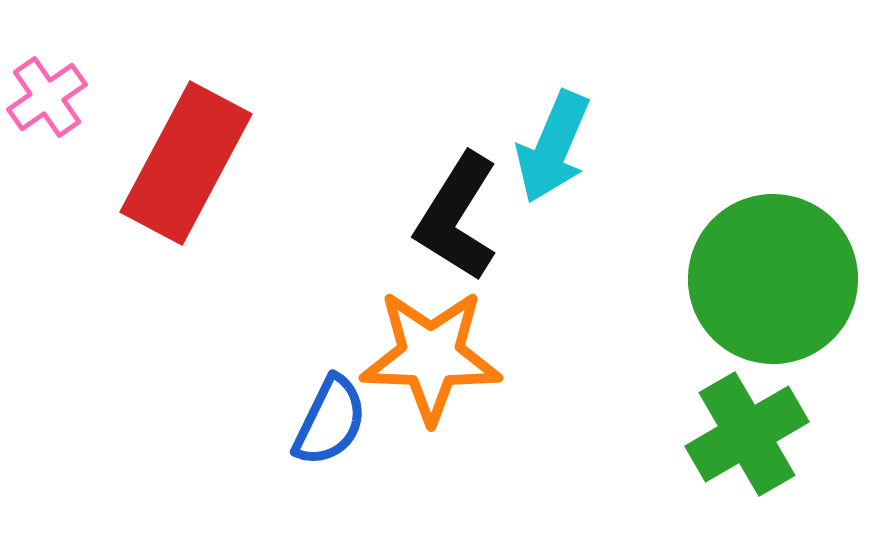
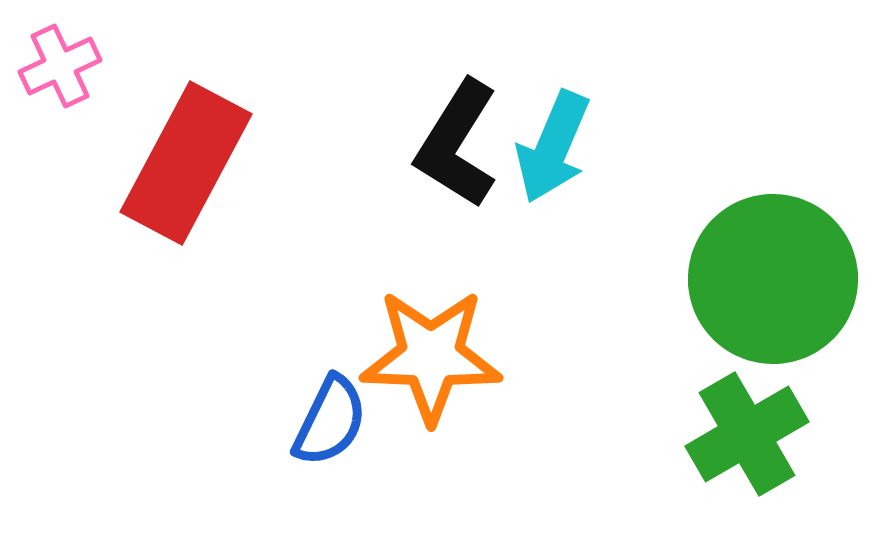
pink cross: moved 13 px right, 31 px up; rotated 10 degrees clockwise
black L-shape: moved 73 px up
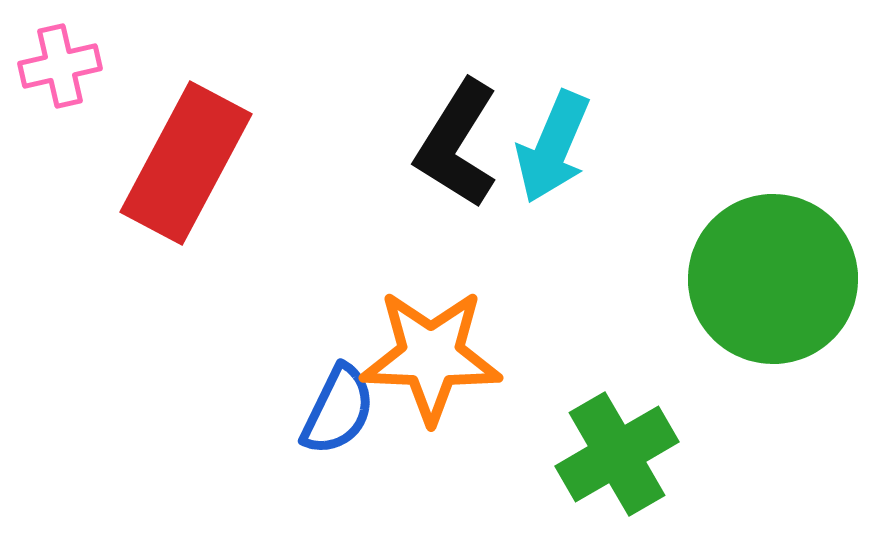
pink cross: rotated 12 degrees clockwise
blue semicircle: moved 8 px right, 11 px up
green cross: moved 130 px left, 20 px down
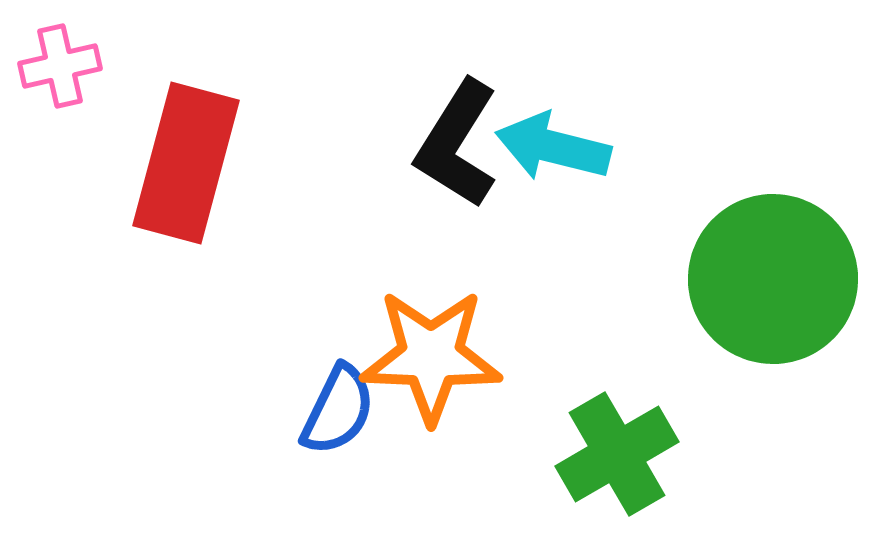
cyan arrow: rotated 81 degrees clockwise
red rectangle: rotated 13 degrees counterclockwise
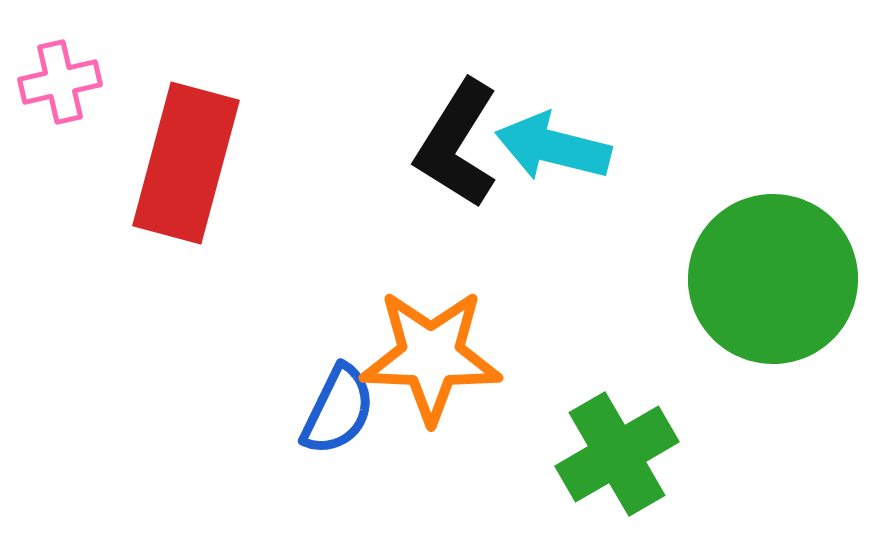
pink cross: moved 16 px down
